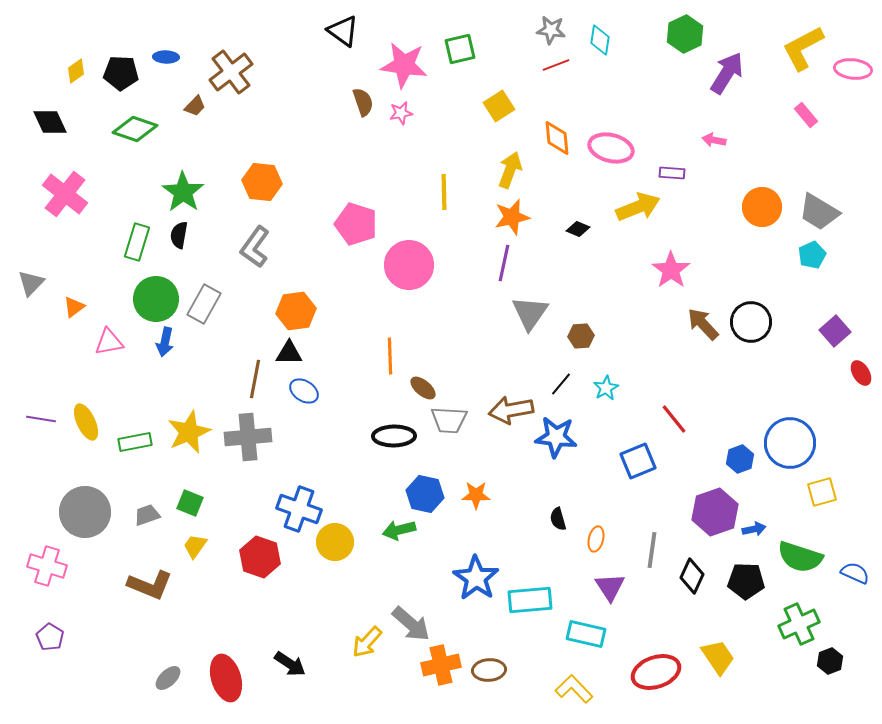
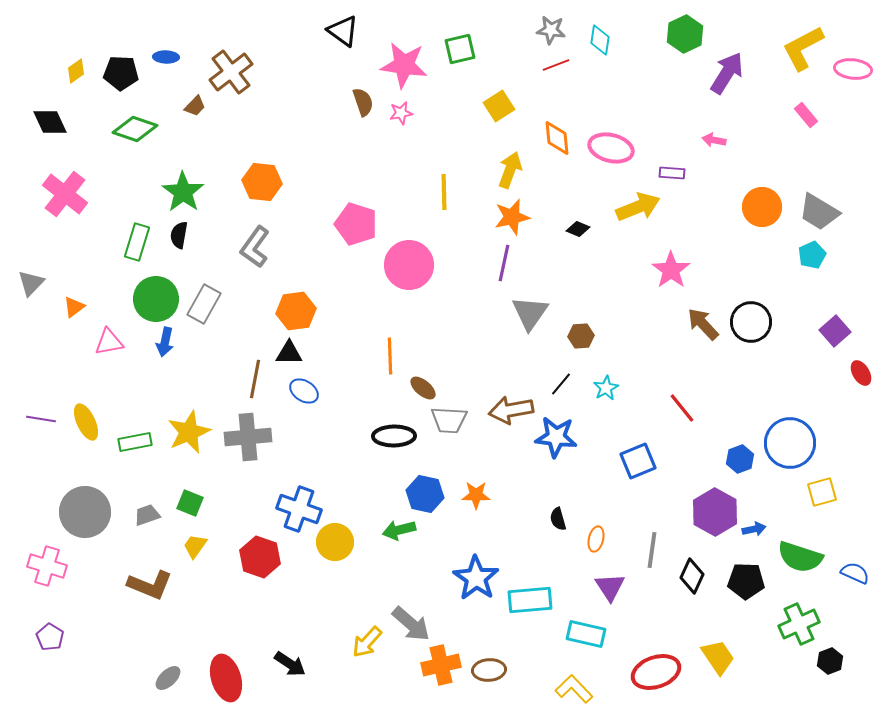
red line at (674, 419): moved 8 px right, 11 px up
purple hexagon at (715, 512): rotated 12 degrees counterclockwise
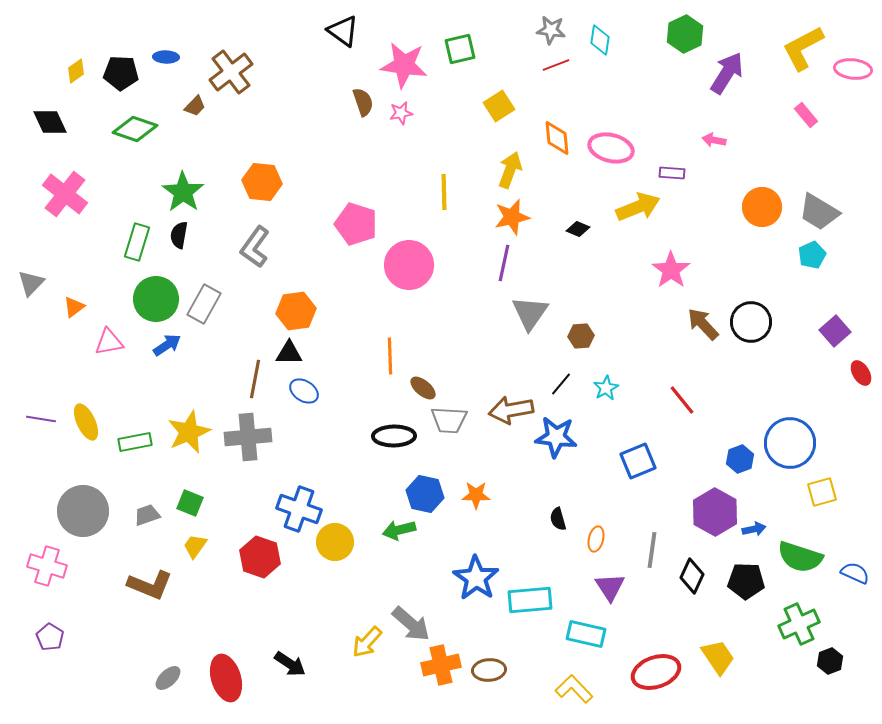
blue arrow at (165, 342): moved 2 px right, 3 px down; rotated 136 degrees counterclockwise
red line at (682, 408): moved 8 px up
gray circle at (85, 512): moved 2 px left, 1 px up
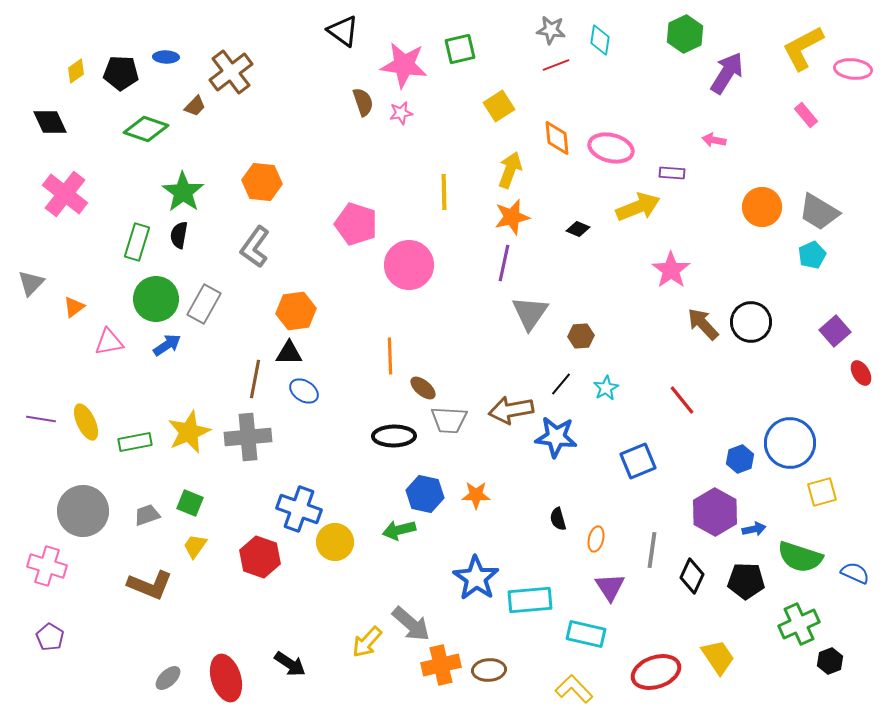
green diamond at (135, 129): moved 11 px right
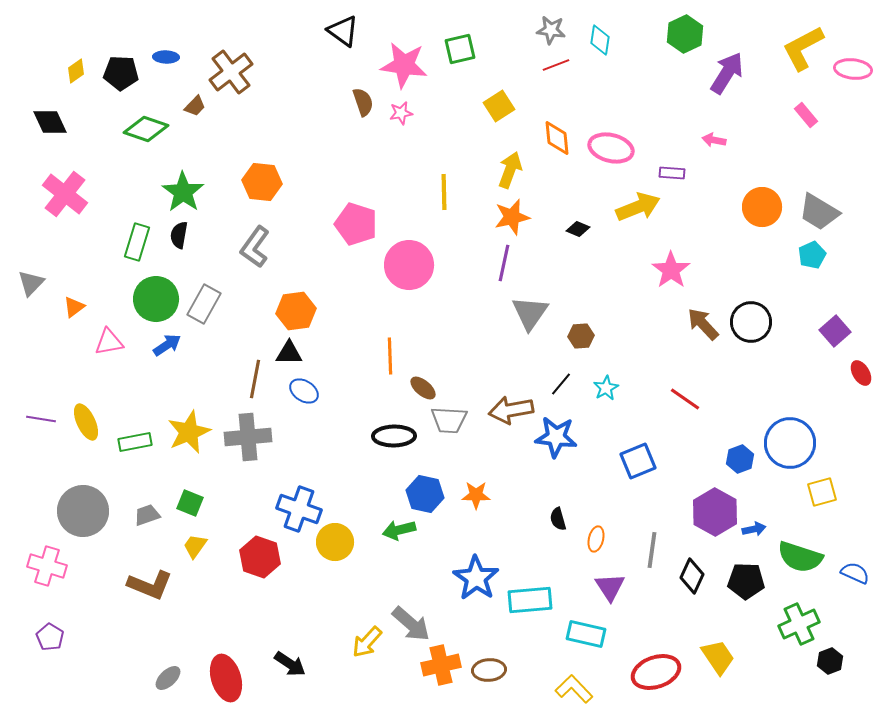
red line at (682, 400): moved 3 px right, 1 px up; rotated 16 degrees counterclockwise
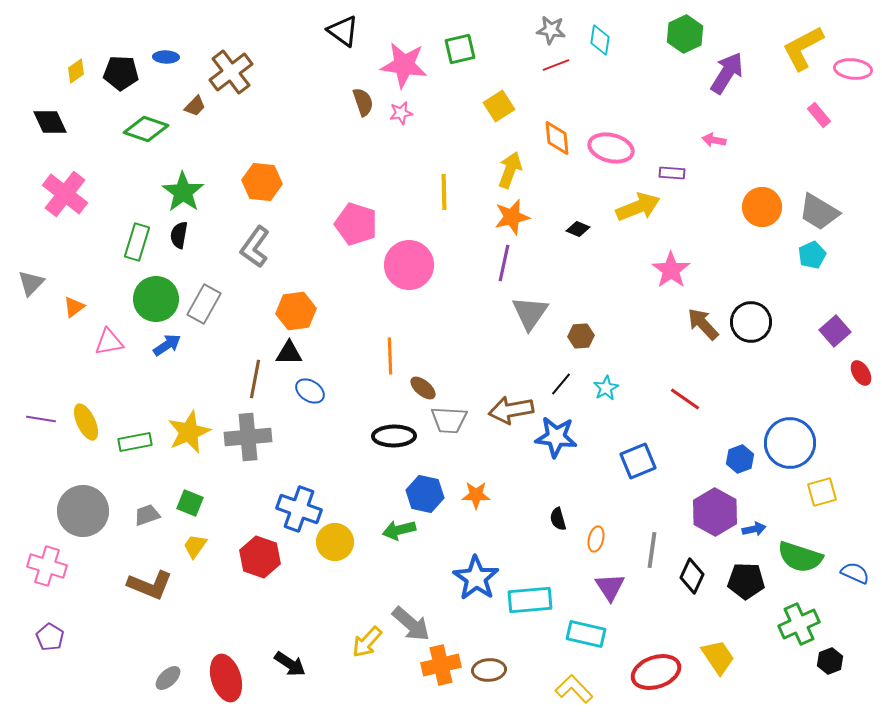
pink rectangle at (806, 115): moved 13 px right
blue ellipse at (304, 391): moved 6 px right
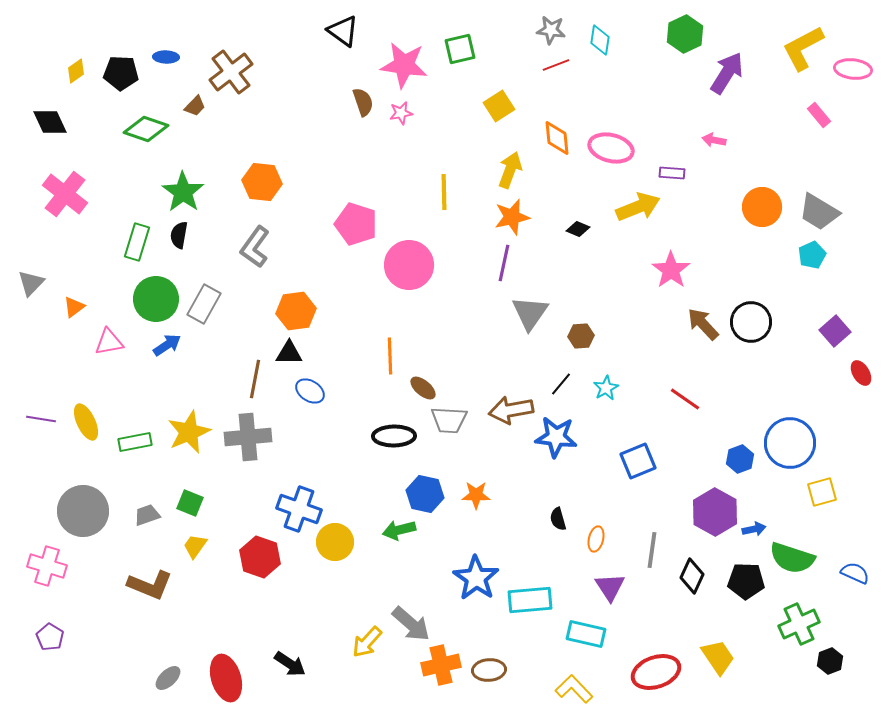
green semicircle at (800, 557): moved 8 px left, 1 px down
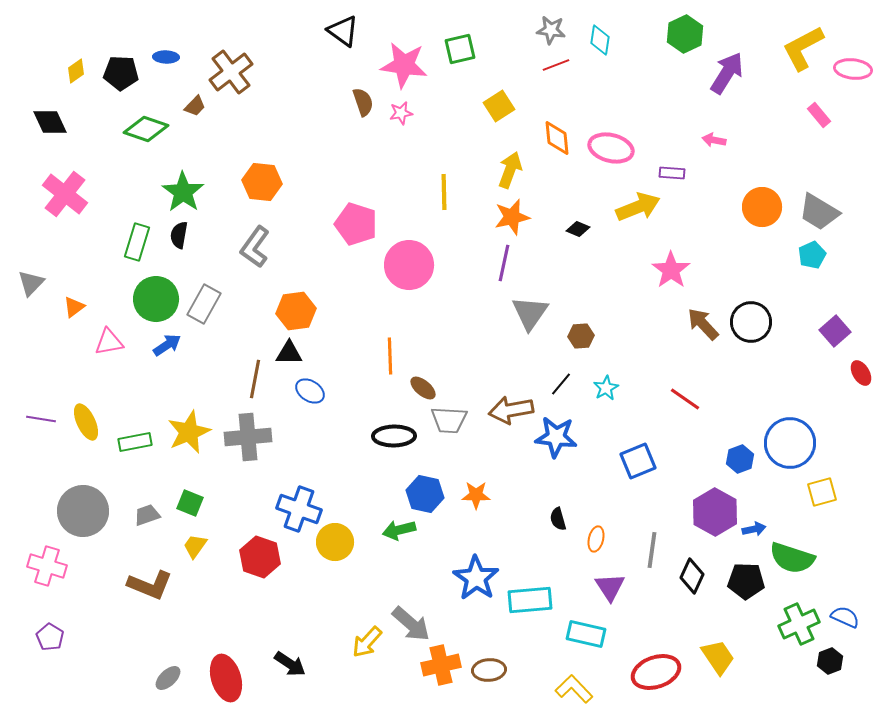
blue semicircle at (855, 573): moved 10 px left, 44 px down
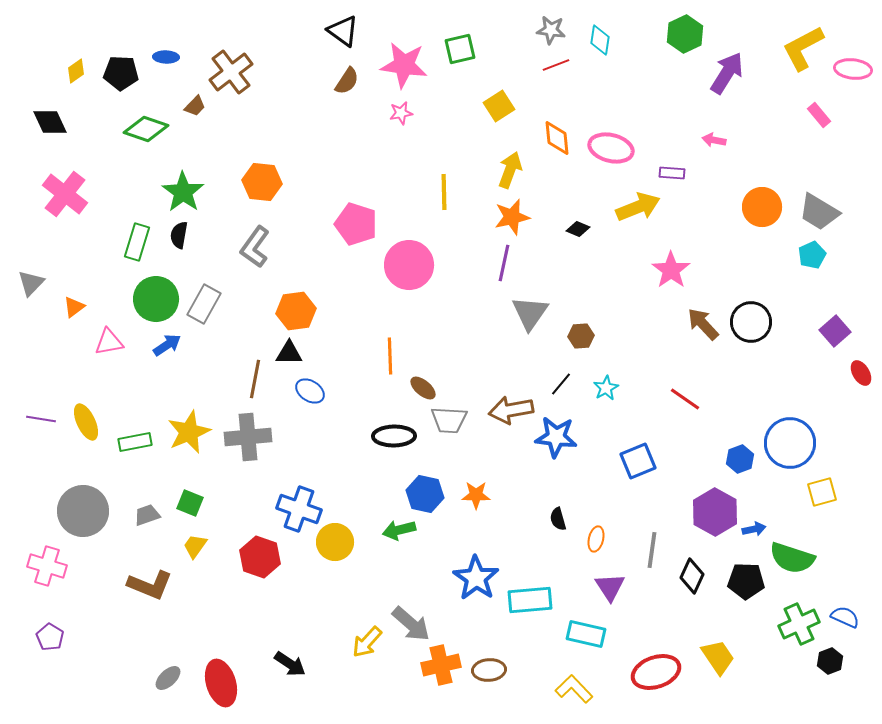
brown semicircle at (363, 102): moved 16 px left, 21 px up; rotated 52 degrees clockwise
red ellipse at (226, 678): moved 5 px left, 5 px down
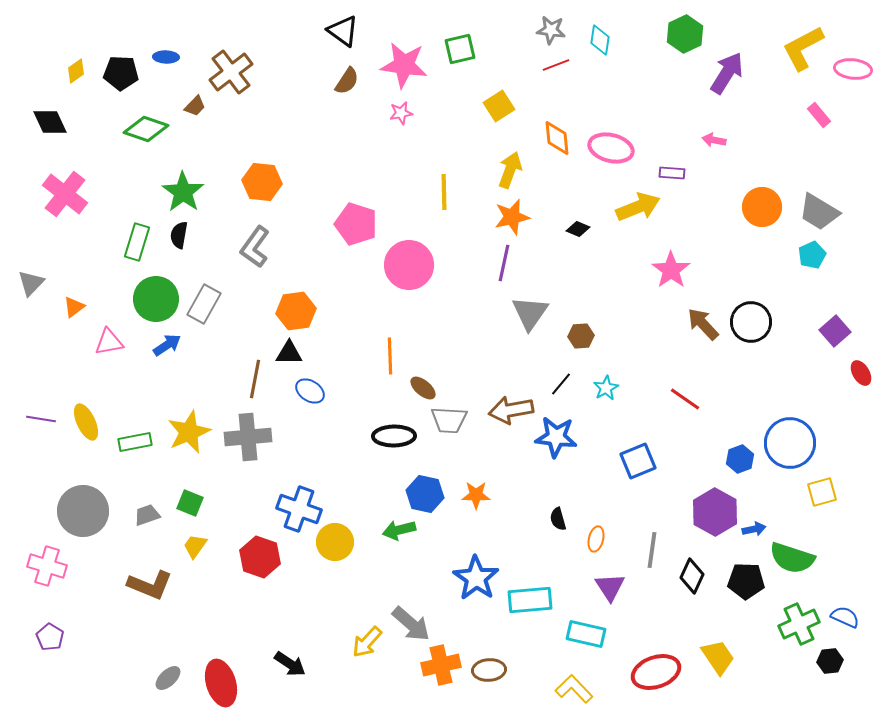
black hexagon at (830, 661): rotated 15 degrees clockwise
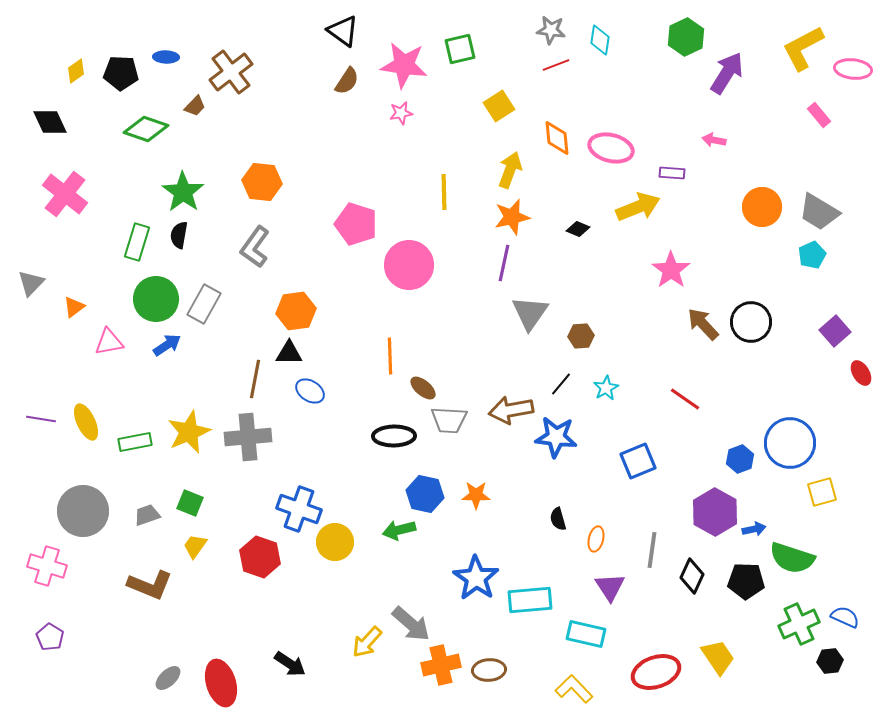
green hexagon at (685, 34): moved 1 px right, 3 px down
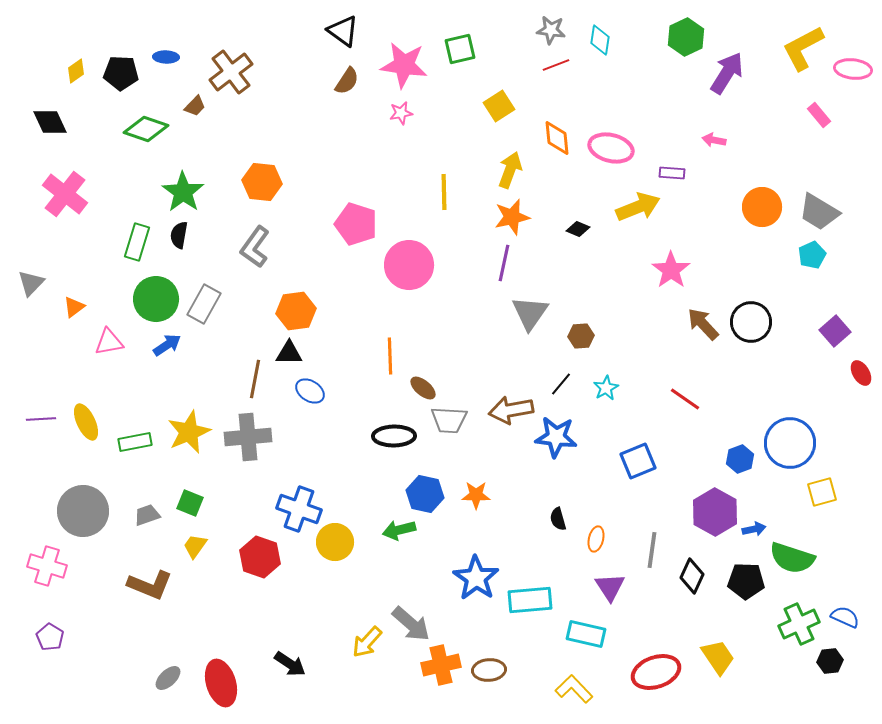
purple line at (41, 419): rotated 12 degrees counterclockwise
